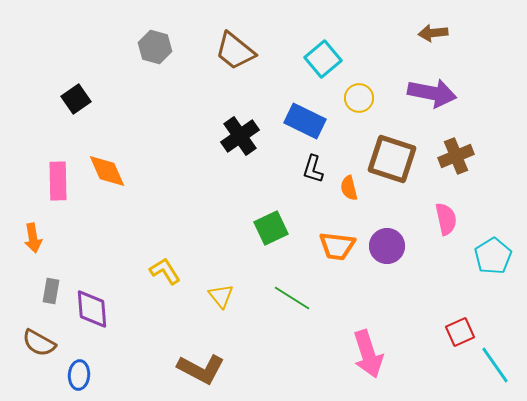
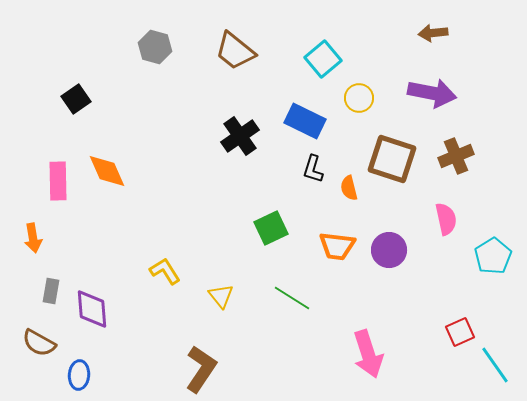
purple circle: moved 2 px right, 4 px down
brown L-shape: rotated 84 degrees counterclockwise
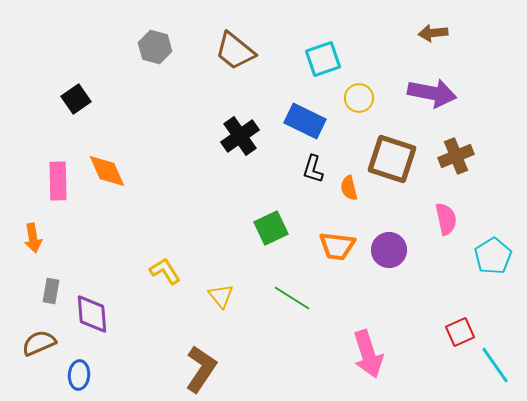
cyan square: rotated 21 degrees clockwise
purple diamond: moved 5 px down
brown semicircle: rotated 128 degrees clockwise
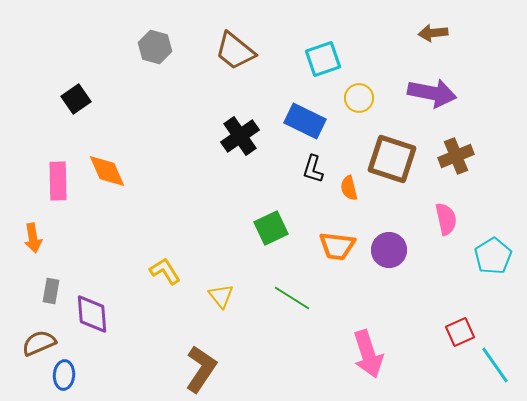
blue ellipse: moved 15 px left
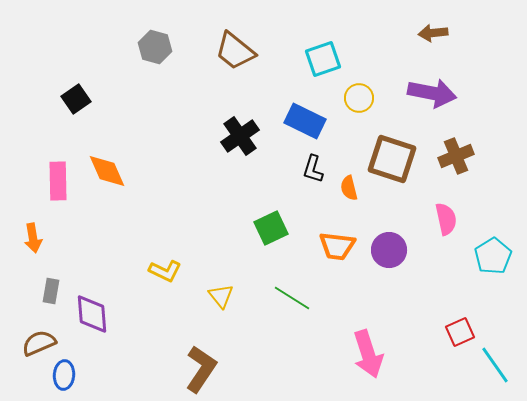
yellow L-shape: rotated 148 degrees clockwise
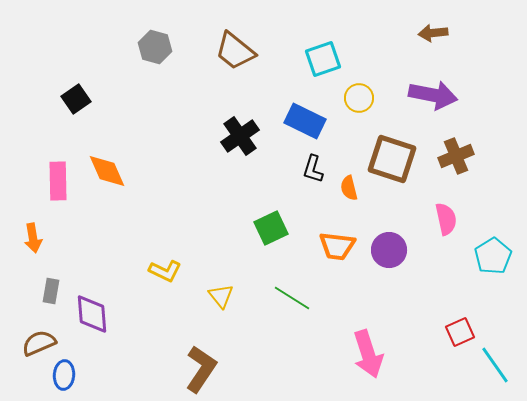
purple arrow: moved 1 px right, 2 px down
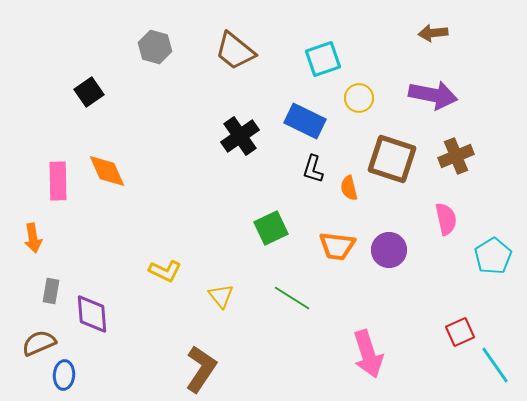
black square: moved 13 px right, 7 px up
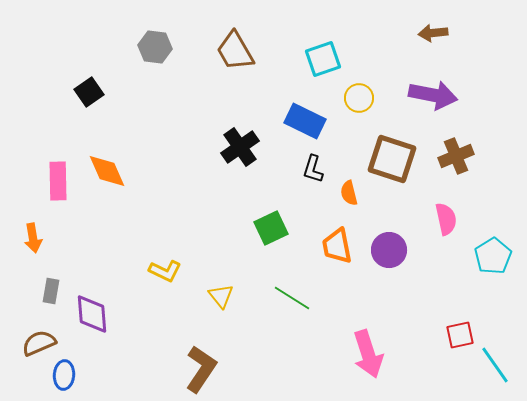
gray hexagon: rotated 8 degrees counterclockwise
brown trapezoid: rotated 21 degrees clockwise
black cross: moved 11 px down
orange semicircle: moved 5 px down
orange trapezoid: rotated 72 degrees clockwise
red square: moved 3 px down; rotated 12 degrees clockwise
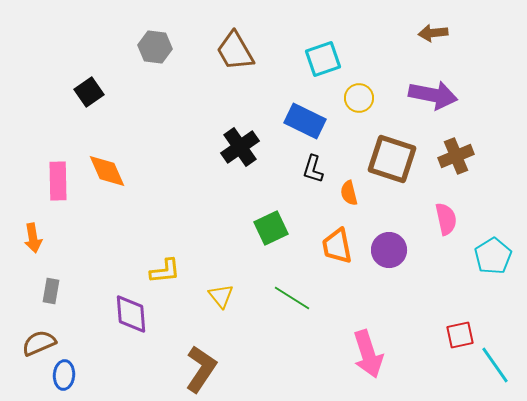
yellow L-shape: rotated 32 degrees counterclockwise
purple diamond: moved 39 px right
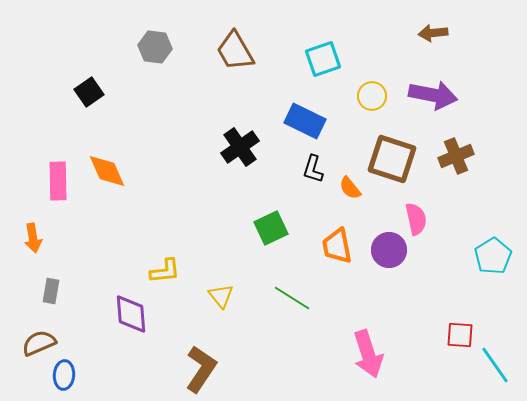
yellow circle: moved 13 px right, 2 px up
orange semicircle: moved 1 px right, 5 px up; rotated 25 degrees counterclockwise
pink semicircle: moved 30 px left
red square: rotated 16 degrees clockwise
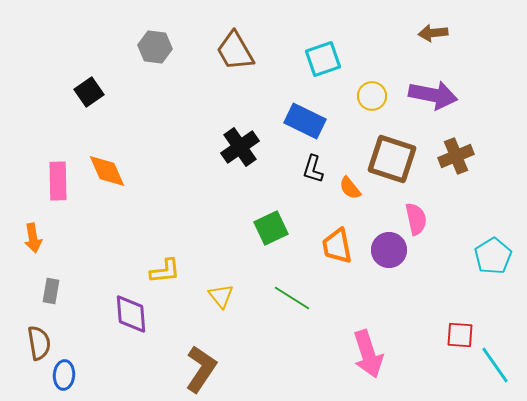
brown semicircle: rotated 104 degrees clockwise
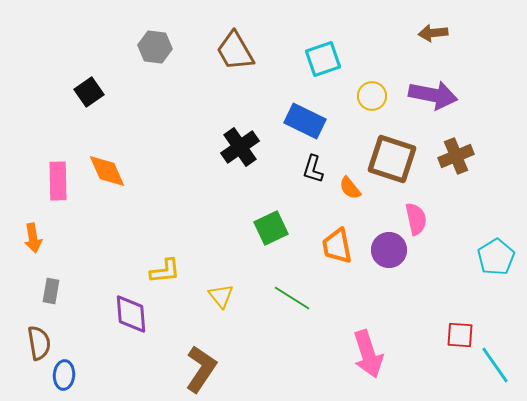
cyan pentagon: moved 3 px right, 1 px down
